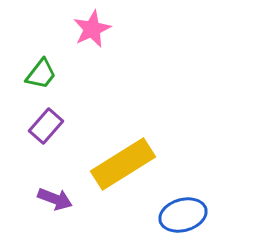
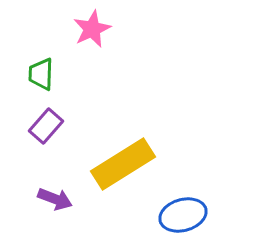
green trapezoid: rotated 144 degrees clockwise
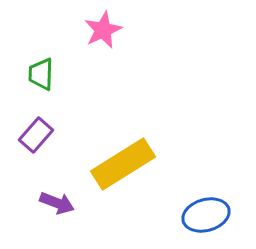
pink star: moved 11 px right, 1 px down
purple rectangle: moved 10 px left, 9 px down
purple arrow: moved 2 px right, 4 px down
blue ellipse: moved 23 px right
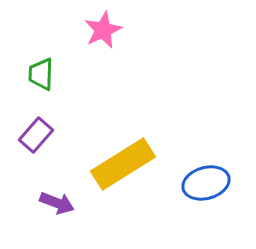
blue ellipse: moved 32 px up
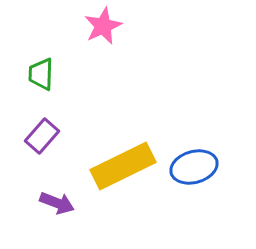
pink star: moved 4 px up
purple rectangle: moved 6 px right, 1 px down
yellow rectangle: moved 2 px down; rotated 6 degrees clockwise
blue ellipse: moved 12 px left, 16 px up
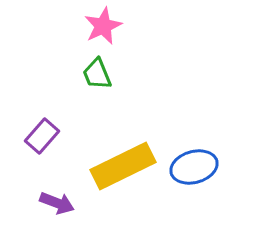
green trapezoid: moved 56 px right; rotated 24 degrees counterclockwise
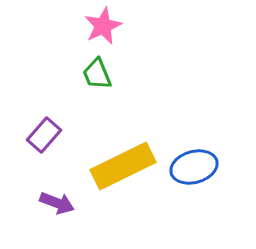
purple rectangle: moved 2 px right, 1 px up
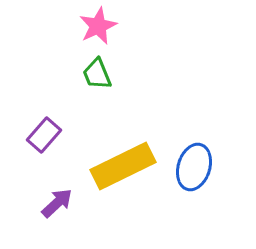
pink star: moved 5 px left
blue ellipse: rotated 57 degrees counterclockwise
purple arrow: rotated 64 degrees counterclockwise
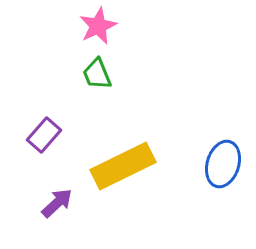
blue ellipse: moved 29 px right, 3 px up
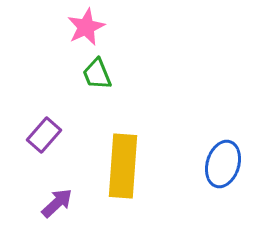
pink star: moved 12 px left, 1 px down
yellow rectangle: rotated 60 degrees counterclockwise
